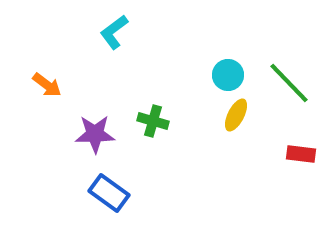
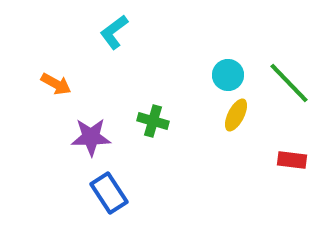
orange arrow: moved 9 px right, 1 px up; rotated 8 degrees counterclockwise
purple star: moved 4 px left, 3 px down
red rectangle: moved 9 px left, 6 px down
blue rectangle: rotated 21 degrees clockwise
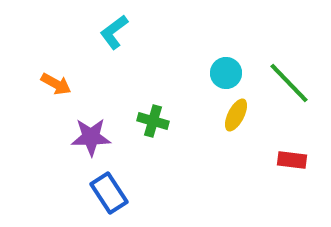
cyan circle: moved 2 px left, 2 px up
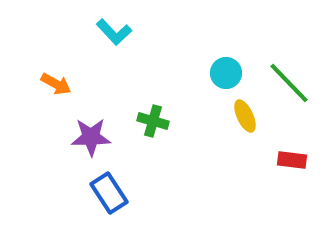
cyan L-shape: rotated 96 degrees counterclockwise
yellow ellipse: moved 9 px right, 1 px down; rotated 52 degrees counterclockwise
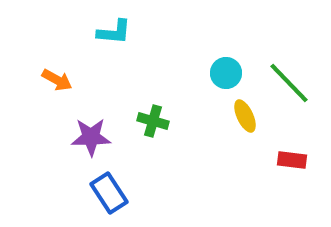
cyan L-shape: rotated 42 degrees counterclockwise
orange arrow: moved 1 px right, 4 px up
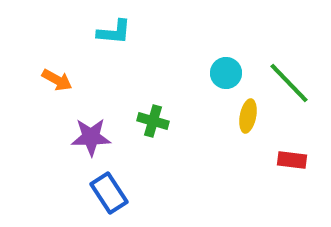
yellow ellipse: moved 3 px right; rotated 36 degrees clockwise
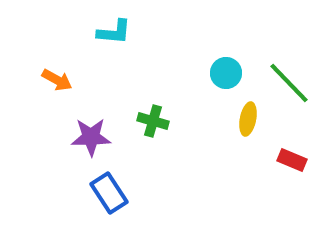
yellow ellipse: moved 3 px down
red rectangle: rotated 16 degrees clockwise
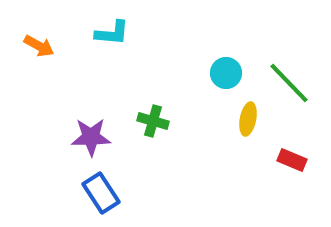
cyan L-shape: moved 2 px left, 1 px down
orange arrow: moved 18 px left, 34 px up
blue rectangle: moved 8 px left
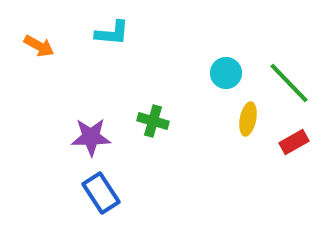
red rectangle: moved 2 px right, 18 px up; rotated 52 degrees counterclockwise
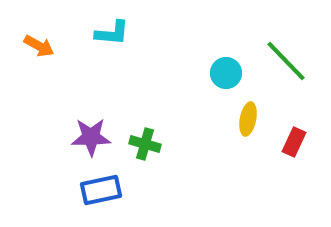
green line: moved 3 px left, 22 px up
green cross: moved 8 px left, 23 px down
red rectangle: rotated 36 degrees counterclockwise
blue rectangle: moved 3 px up; rotated 69 degrees counterclockwise
